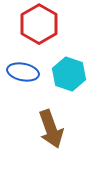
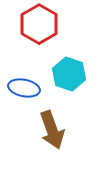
blue ellipse: moved 1 px right, 16 px down
brown arrow: moved 1 px right, 1 px down
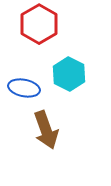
cyan hexagon: rotated 8 degrees clockwise
brown arrow: moved 6 px left
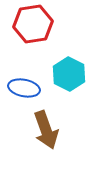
red hexagon: moved 6 px left; rotated 21 degrees clockwise
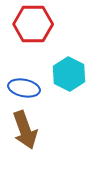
red hexagon: rotated 9 degrees clockwise
brown arrow: moved 21 px left
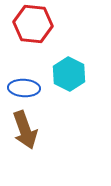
red hexagon: rotated 6 degrees clockwise
blue ellipse: rotated 8 degrees counterclockwise
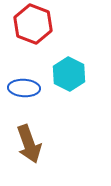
red hexagon: rotated 15 degrees clockwise
brown arrow: moved 4 px right, 14 px down
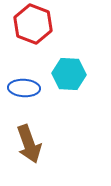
cyan hexagon: rotated 24 degrees counterclockwise
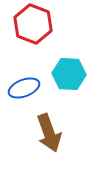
blue ellipse: rotated 24 degrees counterclockwise
brown arrow: moved 20 px right, 11 px up
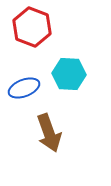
red hexagon: moved 1 px left, 3 px down
